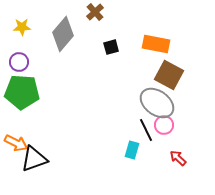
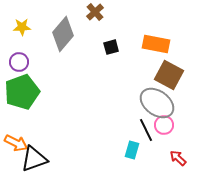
green pentagon: rotated 24 degrees counterclockwise
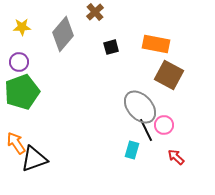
gray ellipse: moved 17 px left, 4 px down; rotated 12 degrees clockwise
orange arrow: rotated 150 degrees counterclockwise
red arrow: moved 2 px left, 1 px up
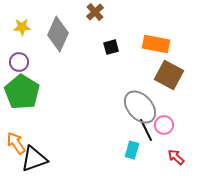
gray diamond: moved 5 px left; rotated 16 degrees counterclockwise
green pentagon: rotated 20 degrees counterclockwise
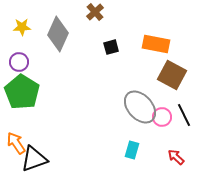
brown square: moved 3 px right
pink circle: moved 2 px left, 8 px up
black line: moved 38 px right, 15 px up
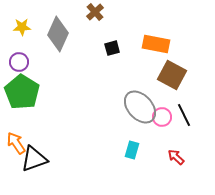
black square: moved 1 px right, 1 px down
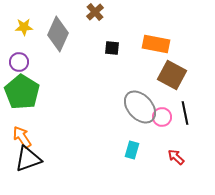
yellow star: moved 2 px right
black square: rotated 21 degrees clockwise
black line: moved 1 px right, 2 px up; rotated 15 degrees clockwise
orange arrow: moved 6 px right, 6 px up
black triangle: moved 6 px left
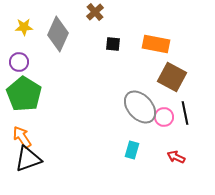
black square: moved 1 px right, 4 px up
brown square: moved 2 px down
green pentagon: moved 2 px right, 2 px down
pink circle: moved 2 px right
red arrow: rotated 18 degrees counterclockwise
